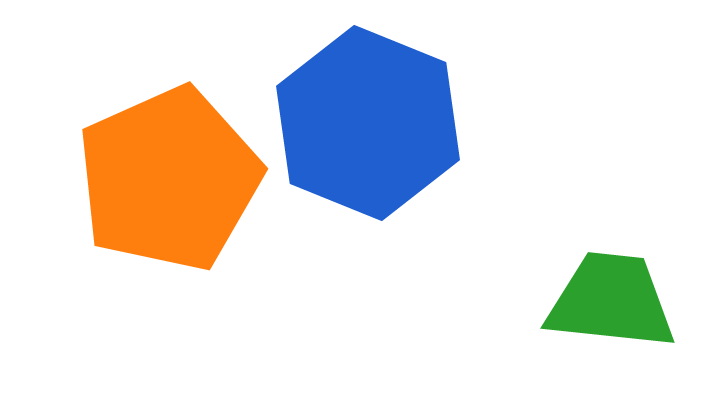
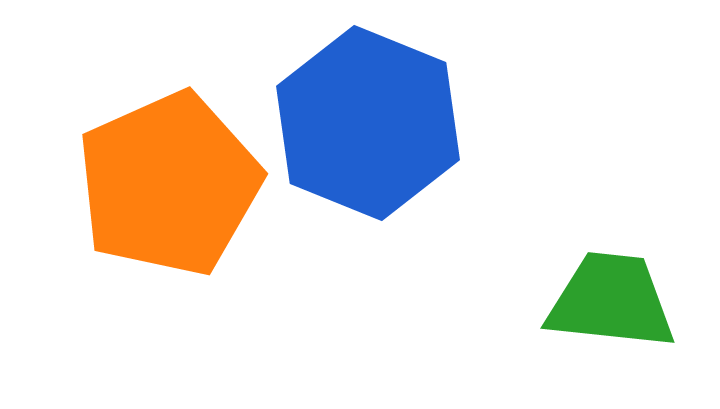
orange pentagon: moved 5 px down
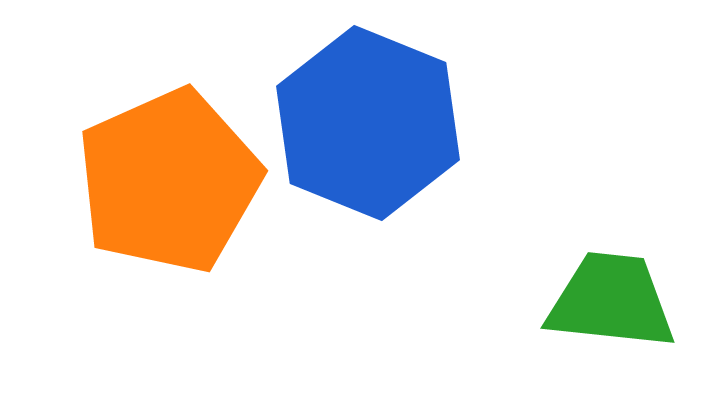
orange pentagon: moved 3 px up
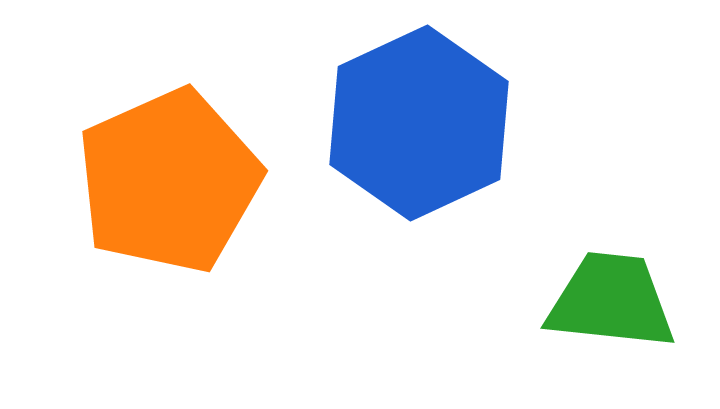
blue hexagon: moved 51 px right; rotated 13 degrees clockwise
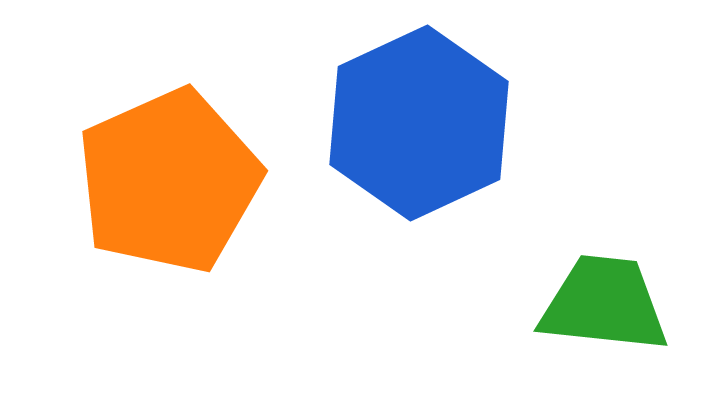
green trapezoid: moved 7 px left, 3 px down
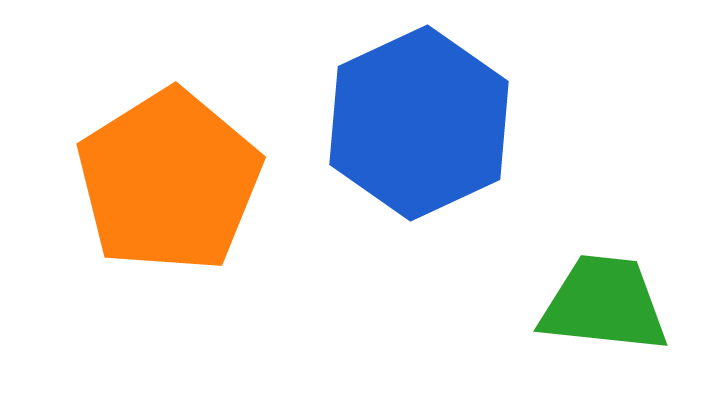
orange pentagon: rotated 8 degrees counterclockwise
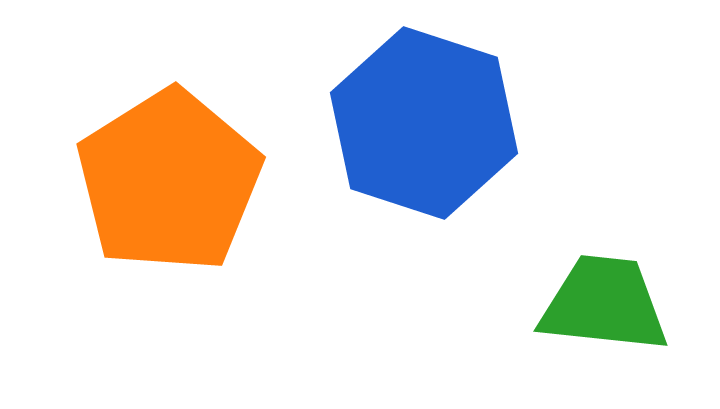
blue hexagon: moved 5 px right; rotated 17 degrees counterclockwise
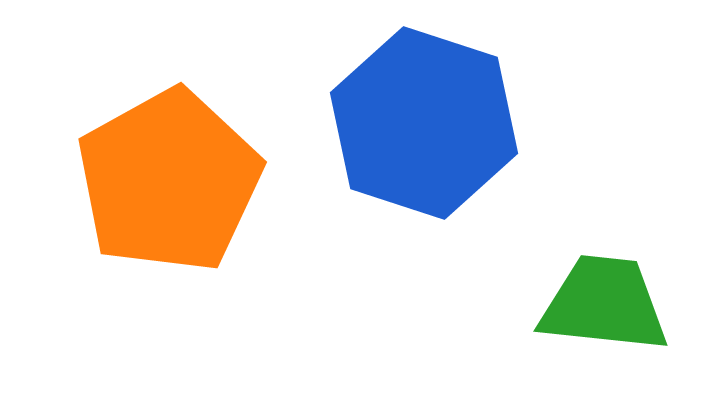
orange pentagon: rotated 3 degrees clockwise
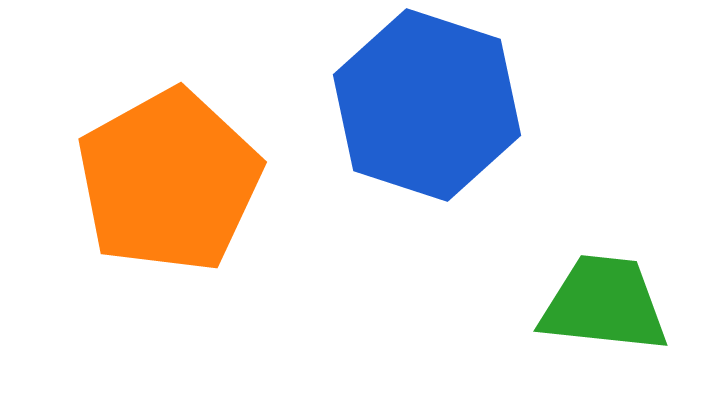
blue hexagon: moved 3 px right, 18 px up
